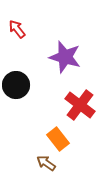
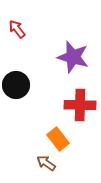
purple star: moved 8 px right
red cross: rotated 36 degrees counterclockwise
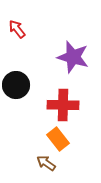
red cross: moved 17 px left
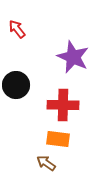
purple star: rotated 8 degrees clockwise
orange rectangle: rotated 45 degrees counterclockwise
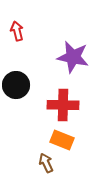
red arrow: moved 2 px down; rotated 24 degrees clockwise
purple star: rotated 12 degrees counterclockwise
orange rectangle: moved 4 px right, 1 px down; rotated 15 degrees clockwise
brown arrow: rotated 30 degrees clockwise
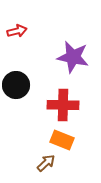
red arrow: rotated 90 degrees clockwise
brown arrow: rotated 72 degrees clockwise
